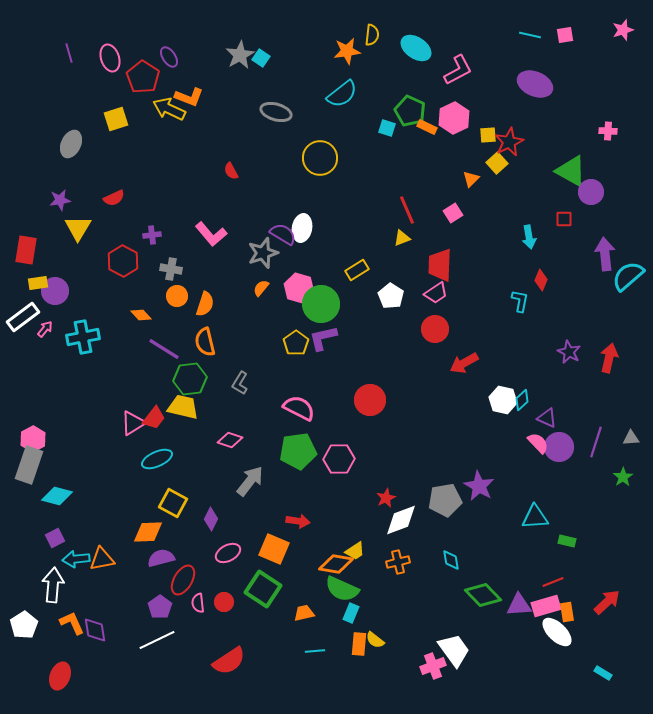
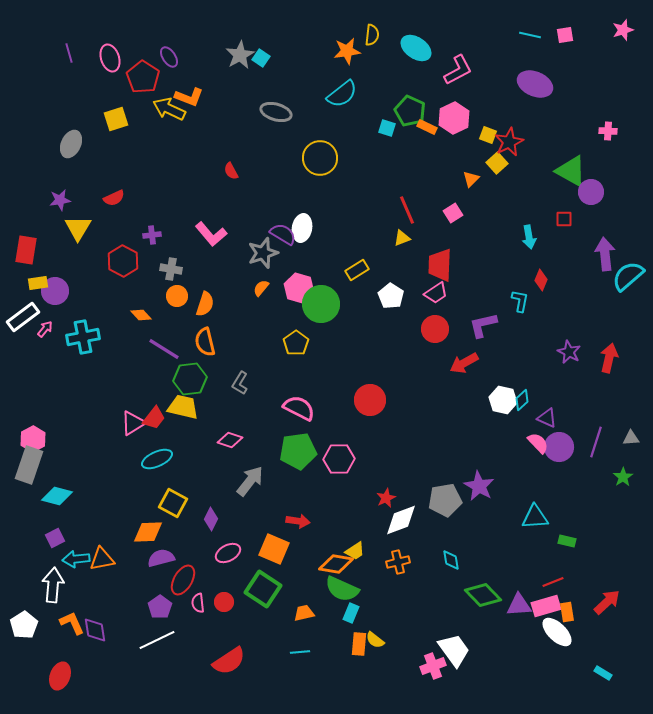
yellow square at (488, 135): rotated 24 degrees clockwise
purple L-shape at (323, 338): moved 160 px right, 13 px up
cyan line at (315, 651): moved 15 px left, 1 px down
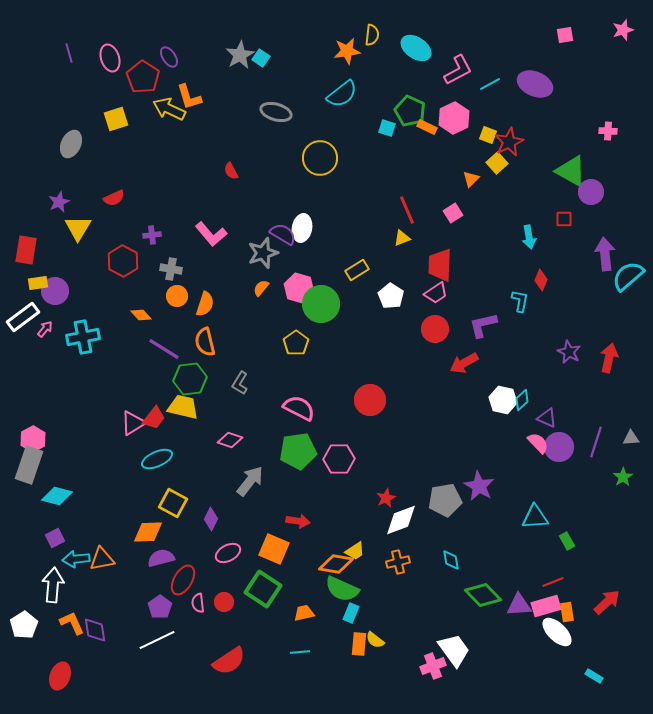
cyan line at (530, 35): moved 40 px left, 49 px down; rotated 40 degrees counterclockwise
orange L-shape at (189, 97): rotated 52 degrees clockwise
purple star at (60, 200): moved 1 px left, 2 px down; rotated 15 degrees counterclockwise
green rectangle at (567, 541): rotated 48 degrees clockwise
cyan rectangle at (603, 673): moved 9 px left, 3 px down
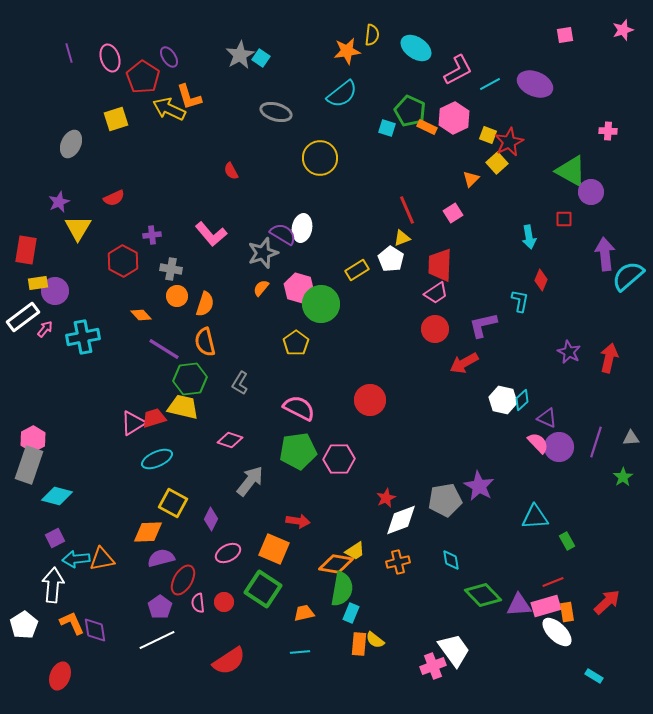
white pentagon at (391, 296): moved 37 px up
red trapezoid at (154, 418): rotated 145 degrees counterclockwise
green semicircle at (342, 589): rotated 104 degrees counterclockwise
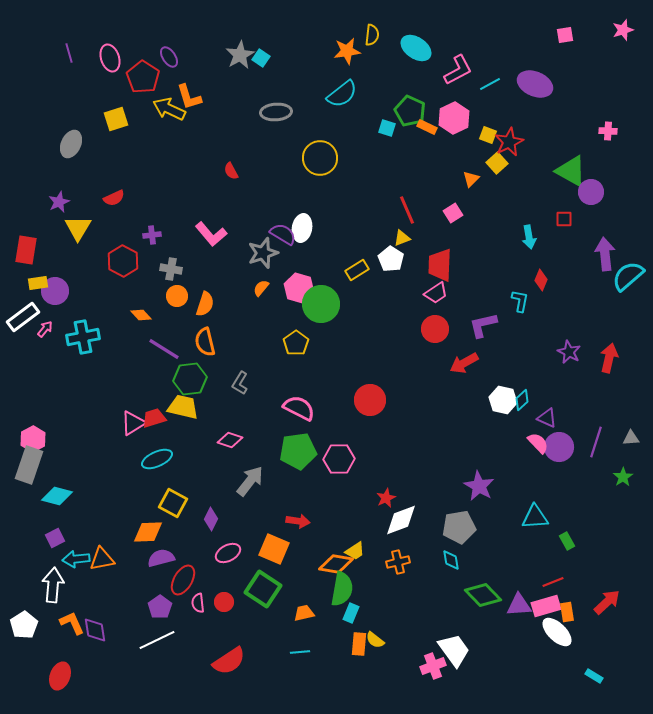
gray ellipse at (276, 112): rotated 20 degrees counterclockwise
gray pentagon at (445, 500): moved 14 px right, 27 px down
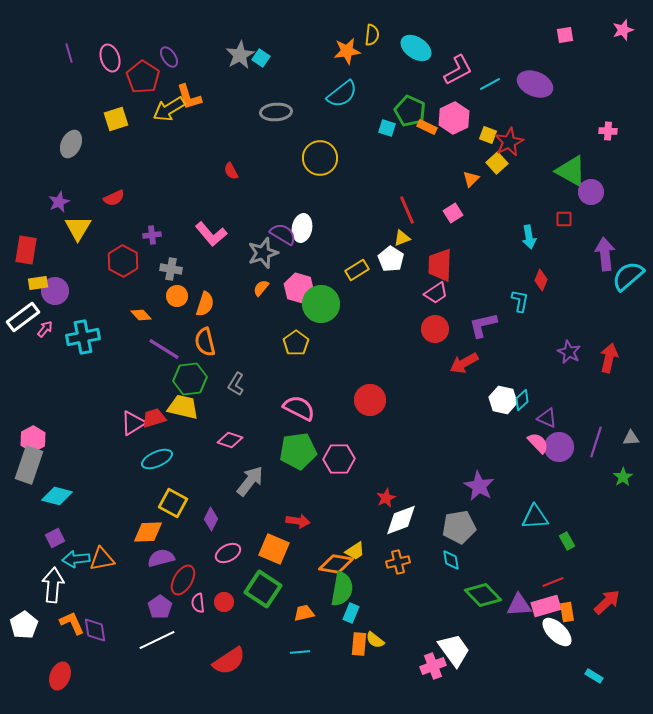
yellow arrow at (169, 109): rotated 56 degrees counterclockwise
gray L-shape at (240, 383): moved 4 px left, 1 px down
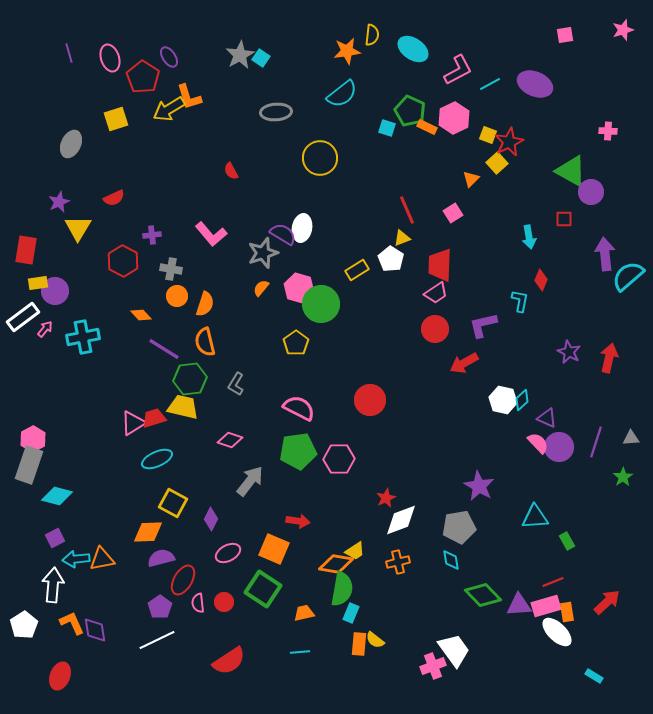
cyan ellipse at (416, 48): moved 3 px left, 1 px down
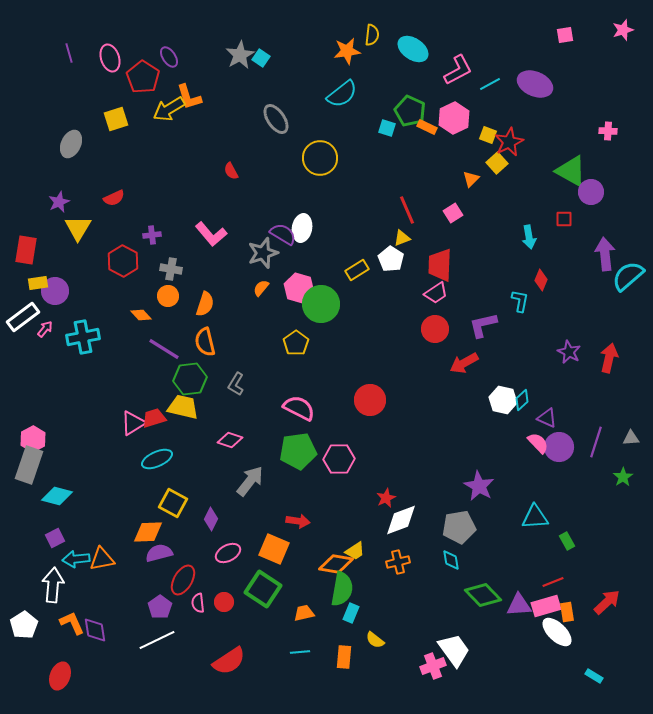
gray ellipse at (276, 112): moved 7 px down; rotated 60 degrees clockwise
orange circle at (177, 296): moved 9 px left
purple semicircle at (161, 558): moved 2 px left, 5 px up
orange rectangle at (359, 644): moved 15 px left, 13 px down
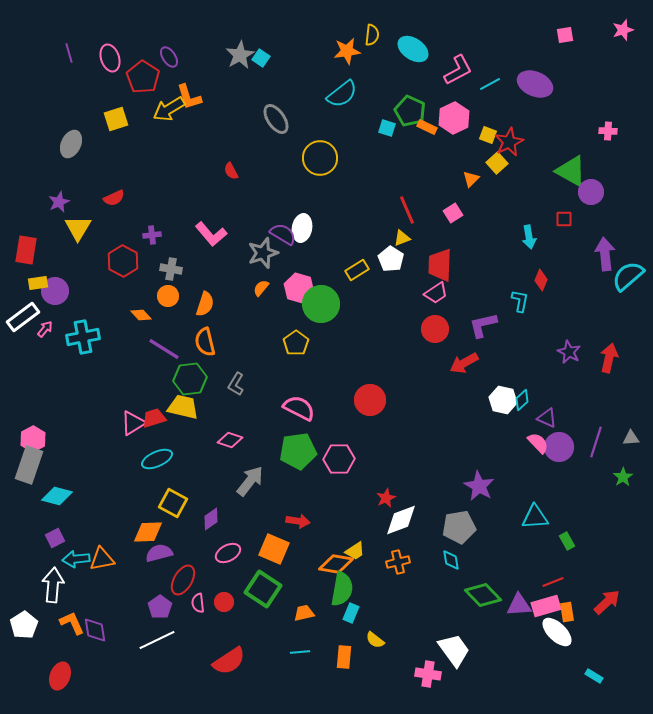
purple diamond at (211, 519): rotated 30 degrees clockwise
pink cross at (433, 666): moved 5 px left, 8 px down; rotated 30 degrees clockwise
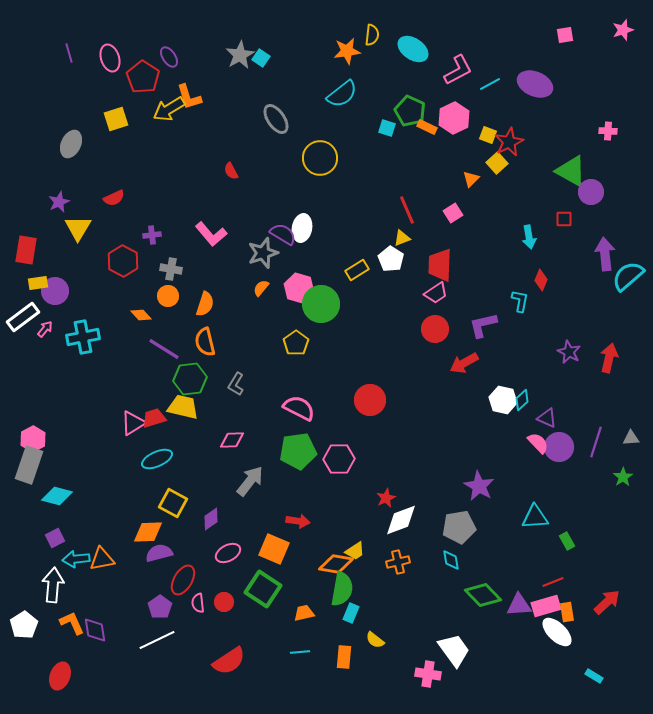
pink diamond at (230, 440): moved 2 px right; rotated 20 degrees counterclockwise
